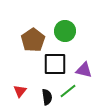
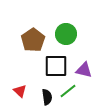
green circle: moved 1 px right, 3 px down
black square: moved 1 px right, 2 px down
red triangle: rotated 24 degrees counterclockwise
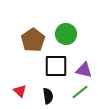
green line: moved 12 px right, 1 px down
black semicircle: moved 1 px right, 1 px up
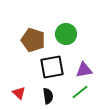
brown pentagon: rotated 20 degrees counterclockwise
black square: moved 4 px left, 1 px down; rotated 10 degrees counterclockwise
purple triangle: rotated 24 degrees counterclockwise
red triangle: moved 1 px left, 2 px down
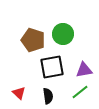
green circle: moved 3 px left
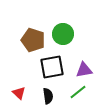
green line: moved 2 px left
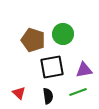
green line: rotated 18 degrees clockwise
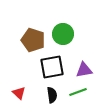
black semicircle: moved 4 px right, 1 px up
